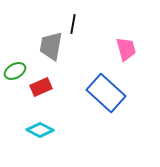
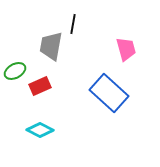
red rectangle: moved 1 px left, 1 px up
blue rectangle: moved 3 px right
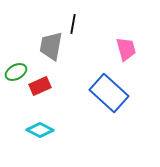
green ellipse: moved 1 px right, 1 px down
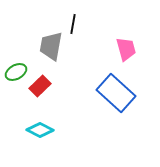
red rectangle: rotated 20 degrees counterclockwise
blue rectangle: moved 7 px right
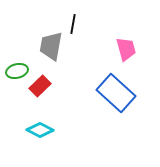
green ellipse: moved 1 px right, 1 px up; rotated 15 degrees clockwise
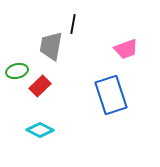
pink trapezoid: rotated 85 degrees clockwise
blue rectangle: moved 5 px left, 2 px down; rotated 30 degrees clockwise
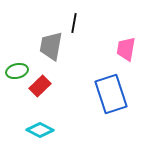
black line: moved 1 px right, 1 px up
pink trapezoid: rotated 120 degrees clockwise
blue rectangle: moved 1 px up
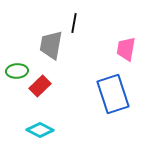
gray trapezoid: moved 1 px up
green ellipse: rotated 10 degrees clockwise
blue rectangle: moved 2 px right
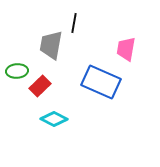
blue rectangle: moved 12 px left, 12 px up; rotated 48 degrees counterclockwise
cyan diamond: moved 14 px right, 11 px up
